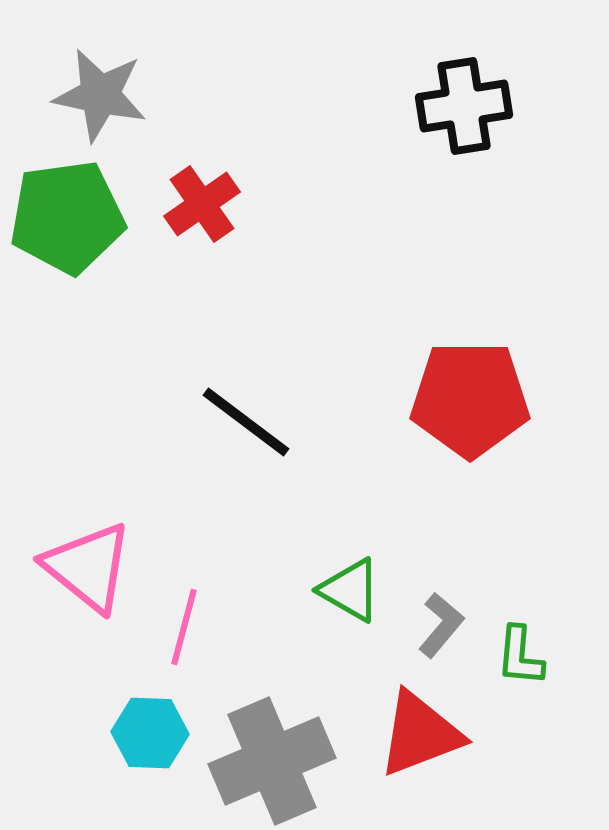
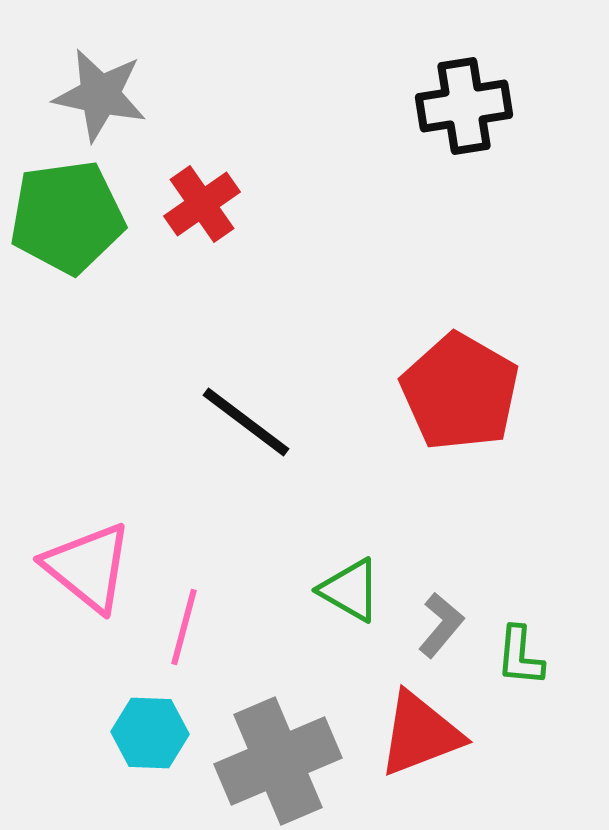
red pentagon: moved 10 px left, 7 px up; rotated 30 degrees clockwise
gray cross: moved 6 px right
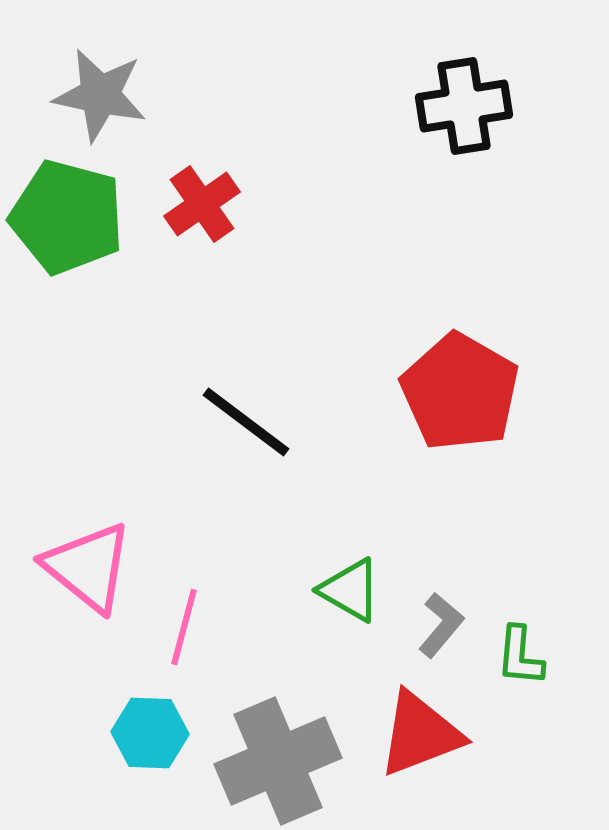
green pentagon: rotated 23 degrees clockwise
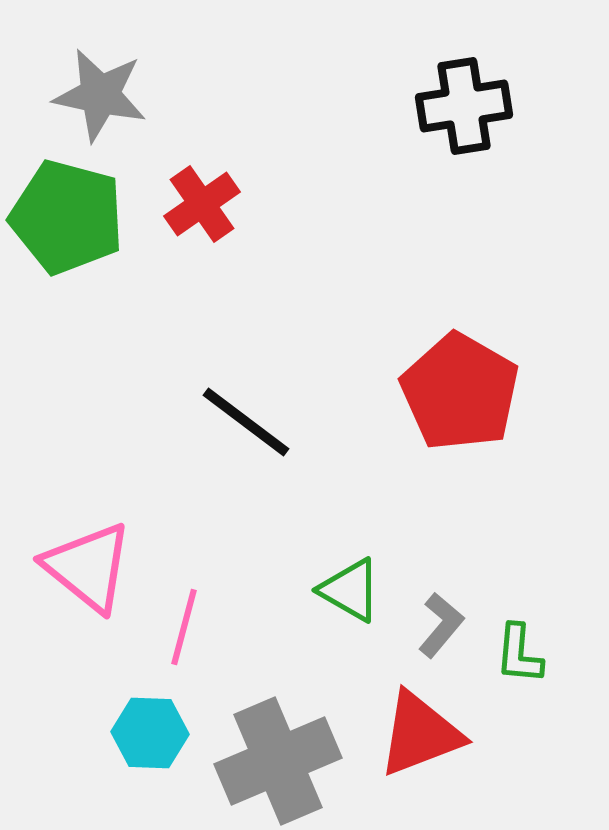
green L-shape: moved 1 px left, 2 px up
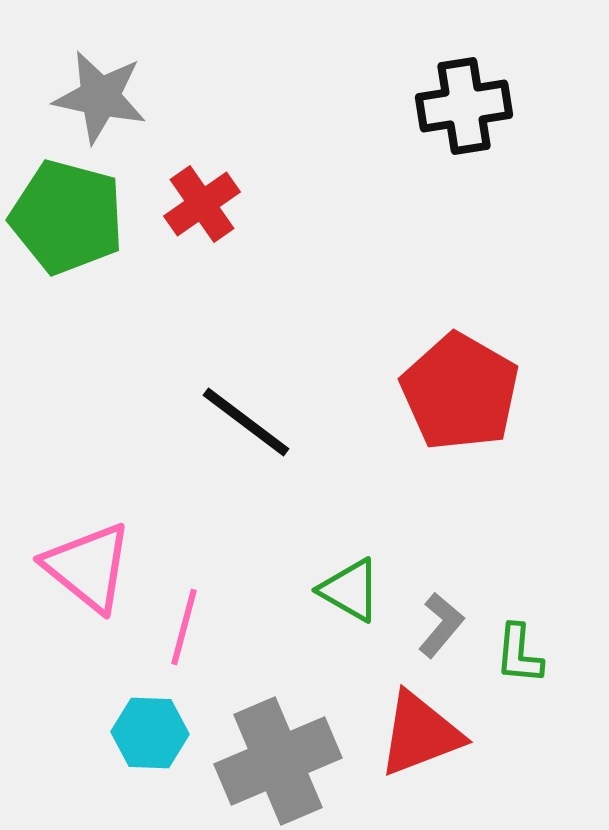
gray star: moved 2 px down
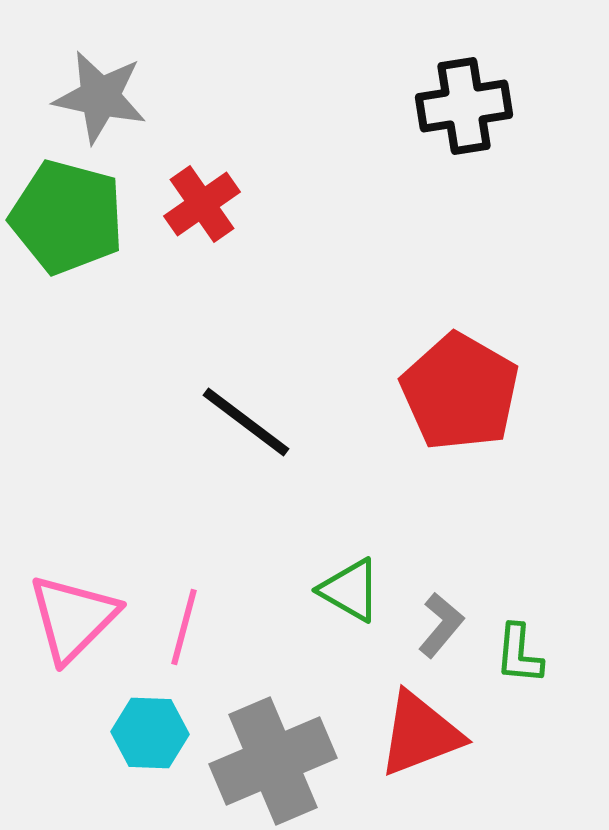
pink triangle: moved 15 px left, 51 px down; rotated 36 degrees clockwise
gray cross: moved 5 px left
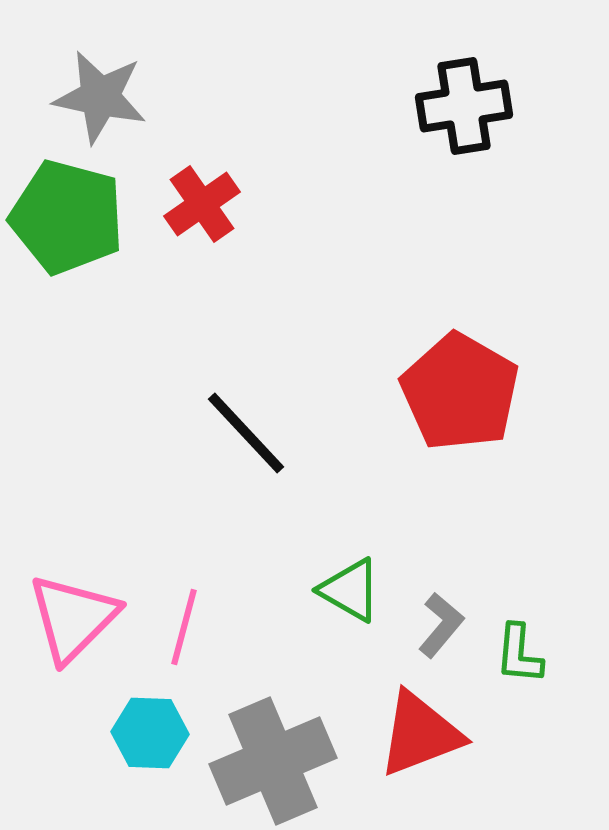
black line: moved 11 px down; rotated 10 degrees clockwise
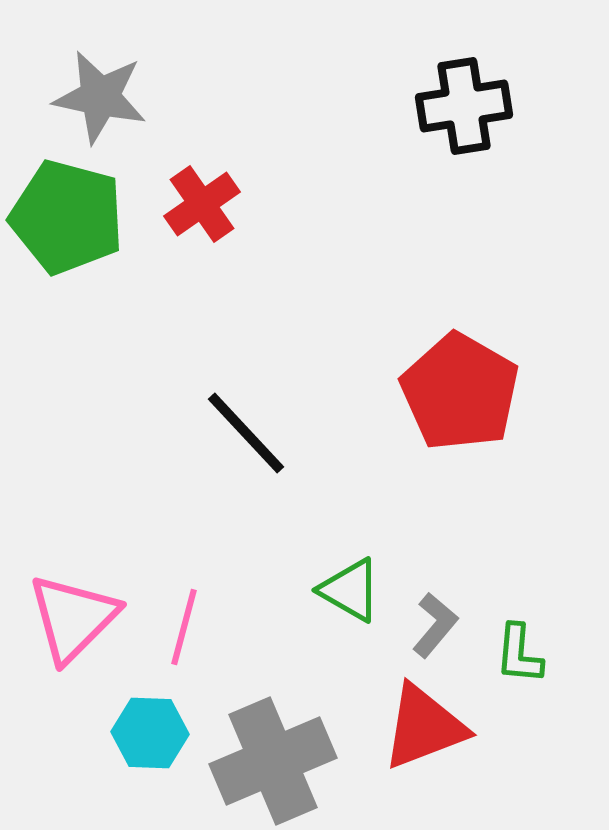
gray L-shape: moved 6 px left
red triangle: moved 4 px right, 7 px up
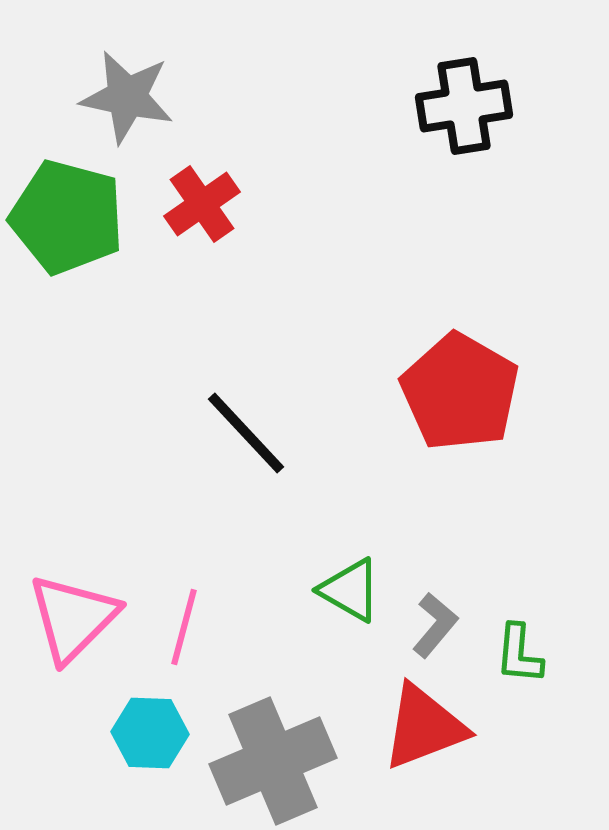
gray star: moved 27 px right
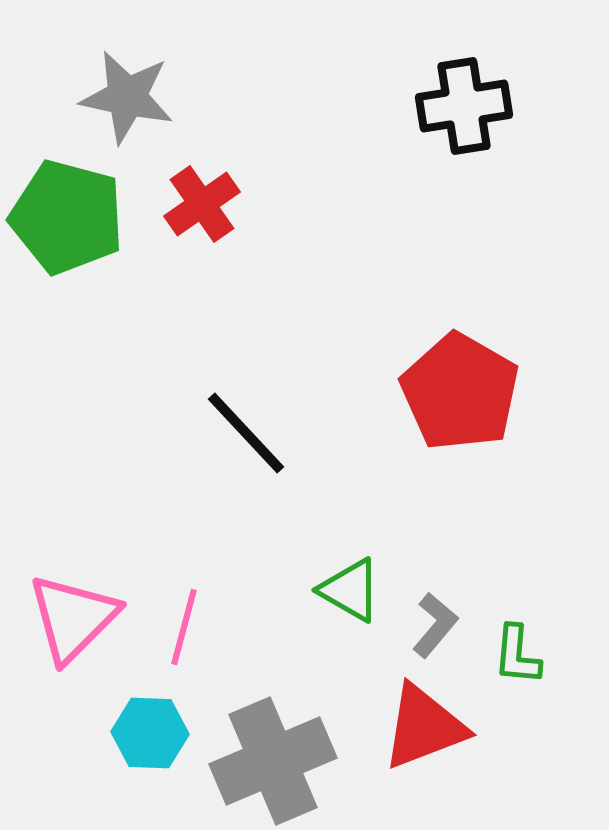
green L-shape: moved 2 px left, 1 px down
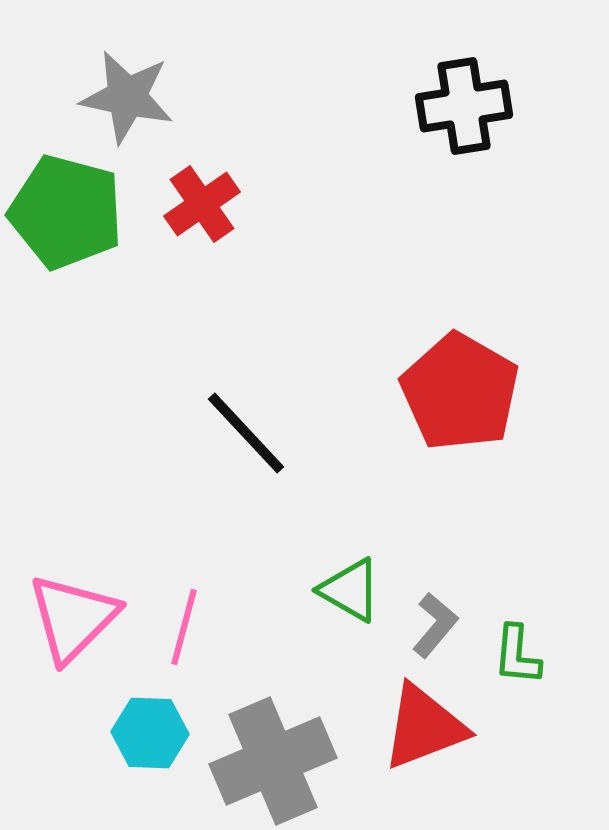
green pentagon: moved 1 px left, 5 px up
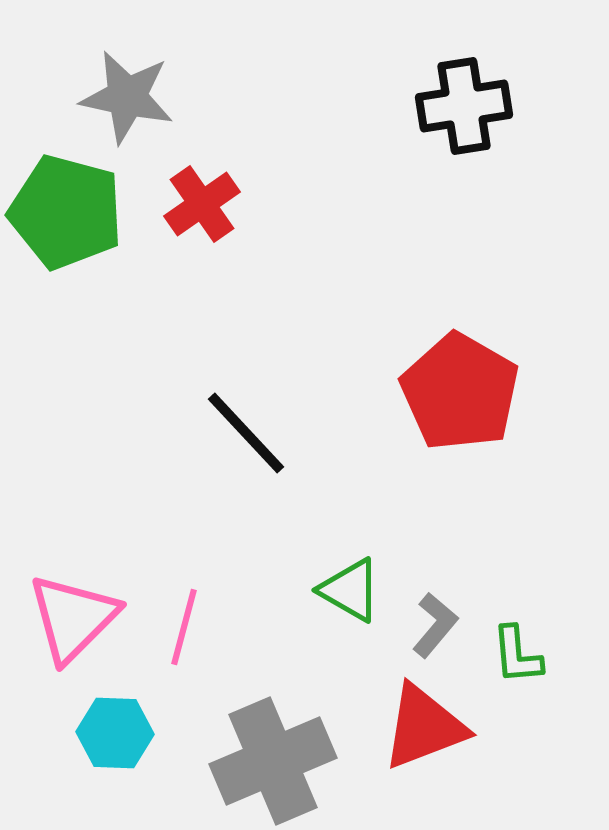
green L-shape: rotated 10 degrees counterclockwise
cyan hexagon: moved 35 px left
